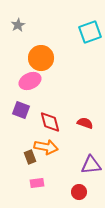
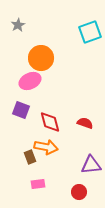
pink rectangle: moved 1 px right, 1 px down
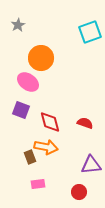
pink ellipse: moved 2 px left, 1 px down; rotated 60 degrees clockwise
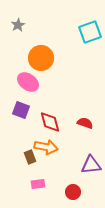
red circle: moved 6 px left
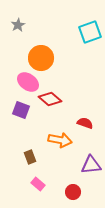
red diamond: moved 23 px up; rotated 35 degrees counterclockwise
orange arrow: moved 14 px right, 7 px up
pink rectangle: rotated 48 degrees clockwise
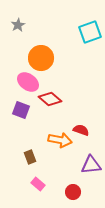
red semicircle: moved 4 px left, 7 px down
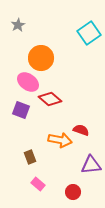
cyan square: moved 1 px left, 1 px down; rotated 15 degrees counterclockwise
